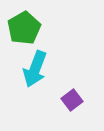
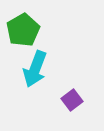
green pentagon: moved 1 px left, 2 px down
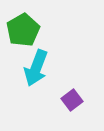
cyan arrow: moved 1 px right, 1 px up
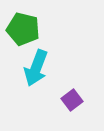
green pentagon: moved 1 px up; rotated 28 degrees counterclockwise
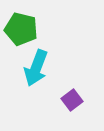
green pentagon: moved 2 px left
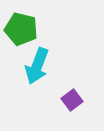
cyan arrow: moved 1 px right, 2 px up
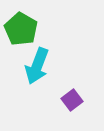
green pentagon: rotated 16 degrees clockwise
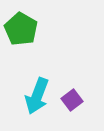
cyan arrow: moved 30 px down
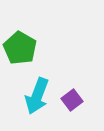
green pentagon: moved 1 px left, 19 px down
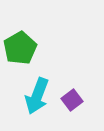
green pentagon: rotated 12 degrees clockwise
